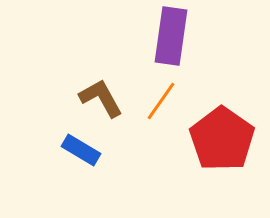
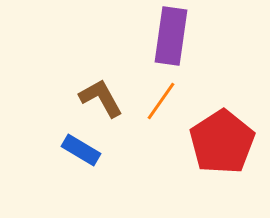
red pentagon: moved 3 px down; rotated 4 degrees clockwise
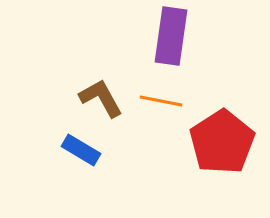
orange line: rotated 66 degrees clockwise
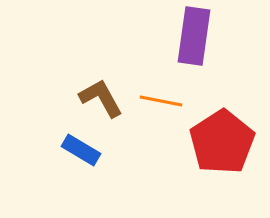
purple rectangle: moved 23 px right
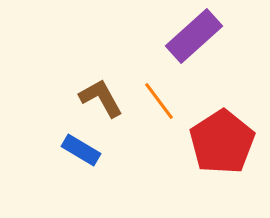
purple rectangle: rotated 40 degrees clockwise
orange line: moved 2 px left; rotated 42 degrees clockwise
